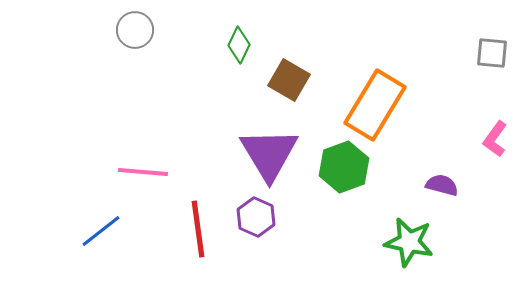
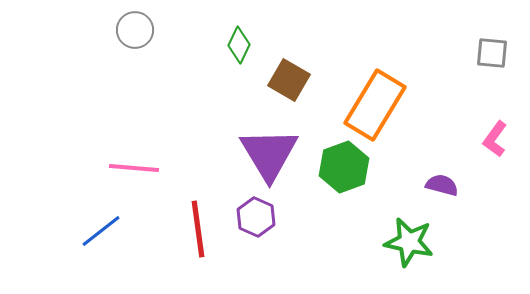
pink line: moved 9 px left, 4 px up
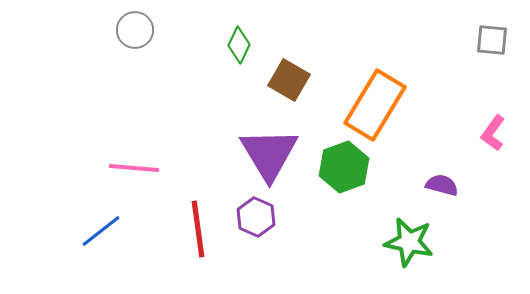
gray square: moved 13 px up
pink L-shape: moved 2 px left, 6 px up
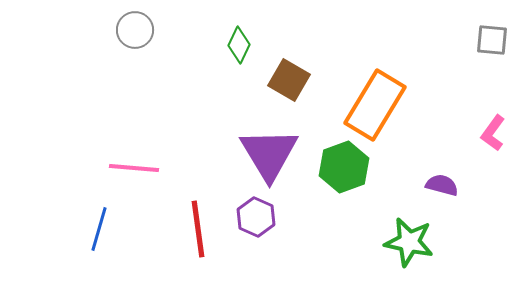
blue line: moved 2 px left, 2 px up; rotated 36 degrees counterclockwise
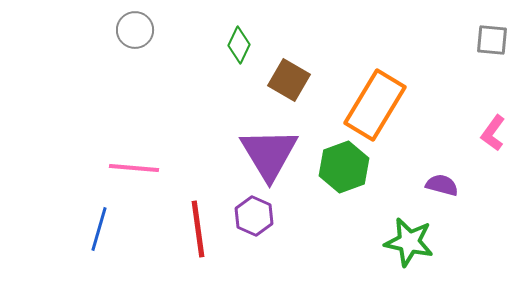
purple hexagon: moved 2 px left, 1 px up
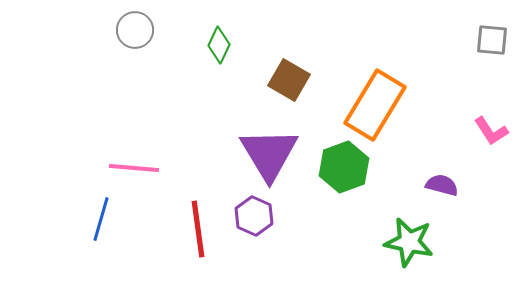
green diamond: moved 20 px left
pink L-shape: moved 2 px left, 2 px up; rotated 69 degrees counterclockwise
blue line: moved 2 px right, 10 px up
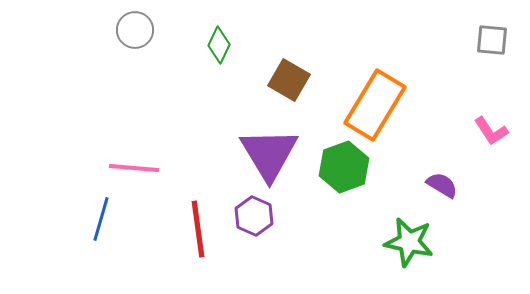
purple semicircle: rotated 16 degrees clockwise
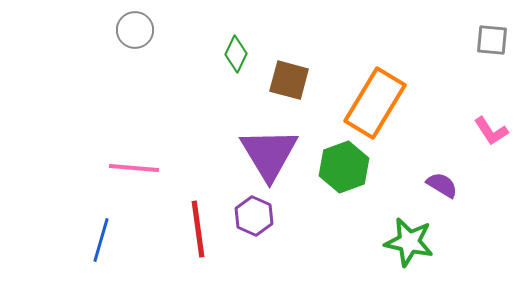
green diamond: moved 17 px right, 9 px down
brown square: rotated 15 degrees counterclockwise
orange rectangle: moved 2 px up
blue line: moved 21 px down
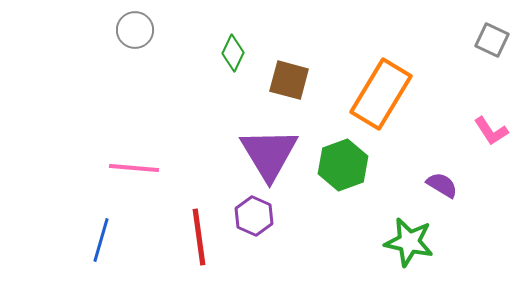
gray square: rotated 20 degrees clockwise
green diamond: moved 3 px left, 1 px up
orange rectangle: moved 6 px right, 9 px up
green hexagon: moved 1 px left, 2 px up
red line: moved 1 px right, 8 px down
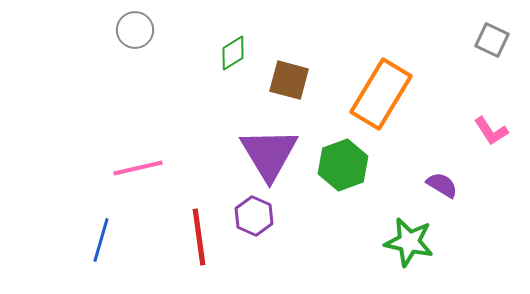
green diamond: rotated 33 degrees clockwise
pink line: moved 4 px right; rotated 18 degrees counterclockwise
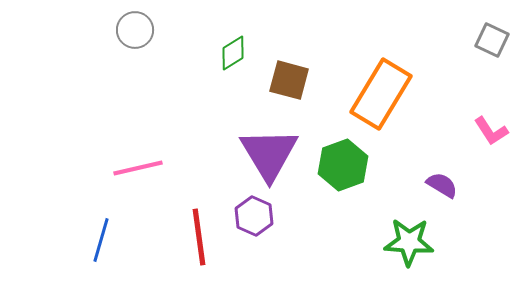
green star: rotated 9 degrees counterclockwise
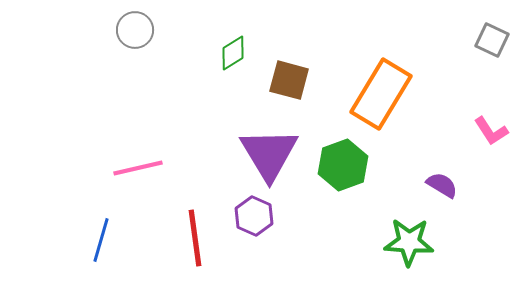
red line: moved 4 px left, 1 px down
